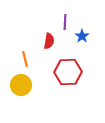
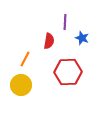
blue star: moved 2 px down; rotated 16 degrees counterclockwise
orange line: rotated 42 degrees clockwise
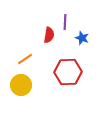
red semicircle: moved 6 px up
orange line: rotated 28 degrees clockwise
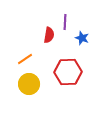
yellow circle: moved 8 px right, 1 px up
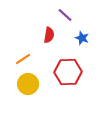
purple line: moved 7 px up; rotated 49 degrees counterclockwise
orange line: moved 2 px left
yellow circle: moved 1 px left
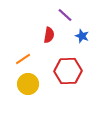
blue star: moved 2 px up
red hexagon: moved 1 px up
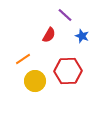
red semicircle: rotated 21 degrees clockwise
yellow circle: moved 7 px right, 3 px up
